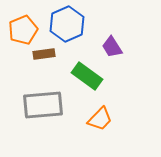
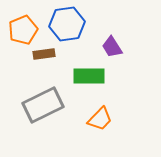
blue hexagon: rotated 16 degrees clockwise
green rectangle: moved 2 px right; rotated 36 degrees counterclockwise
gray rectangle: rotated 21 degrees counterclockwise
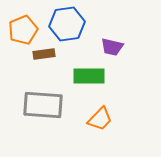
purple trapezoid: rotated 45 degrees counterclockwise
gray rectangle: rotated 30 degrees clockwise
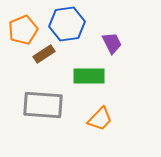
purple trapezoid: moved 4 px up; rotated 130 degrees counterclockwise
brown rectangle: rotated 25 degrees counterclockwise
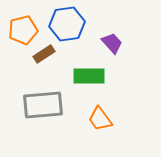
orange pentagon: rotated 8 degrees clockwise
purple trapezoid: rotated 15 degrees counterclockwise
gray rectangle: rotated 9 degrees counterclockwise
orange trapezoid: rotated 100 degrees clockwise
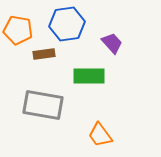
orange pentagon: moved 5 px left; rotated 24 degrees clockwise
brown rectangle: rotated 25 degrees clockwise
gray rectangle: rotated 15 degrees clockwise
orange trapezoid: moved 16 px down
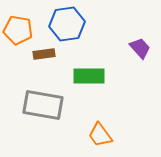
purple trapezoid: moved 28 px right, 5 px down
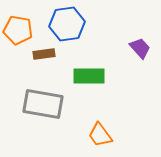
gray rectangle: moved 1 px up
